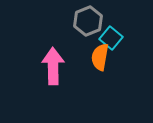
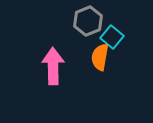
cyan square: moved 1 px right, 1 px up
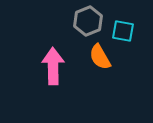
cyan square: moved 11 px right, 6 px up; rotated 30 degrees counterclockwise
orange semicircle: rotated 40 degrees counterclockwise
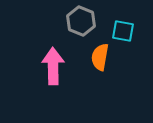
gray hexagon: moved 7 px left; rotated 16 degrees counterclockwise
orange semicircle: rotated 40 degrees clockwise
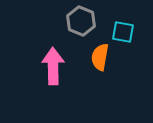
cyan square: moved 1 px down
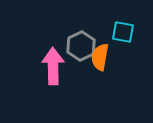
gray hexagon: moved 25 px down; rotated 12 degrees clockwise
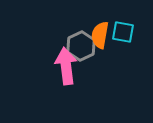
orange semicircle: moved 22 px up
pink arrow: moved 13 px right; rotated 6 degrees counterclockwise
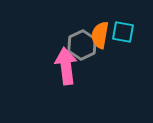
gray hexagon: moved 1 px right, 1 px up
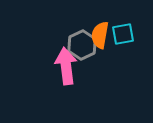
cyan square: moved 2 px down; rotated 20 degrees counterclockwise
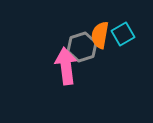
cyan square: rotated 20 degrees counterclockwise
gray hexagon: moved 2 px down; rotated 8 degrees clockwise
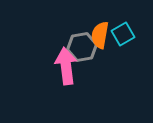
gray hexagon: rotated 8 degrees clockwise
